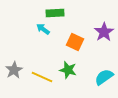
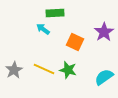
yellow line: moved 2 px right, 8 px up
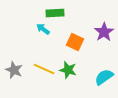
gray star: rotated 18 degrees counterclockwise
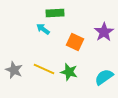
green star: moved 1 px right, 2 px down
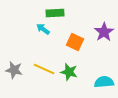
gray star: rotated 12 degrees counterclockwise
cyan semicircle: moved 5 px down; rotated 30 degrees clockwise
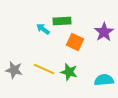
green rectangle: moved 7 px right, 8 px down
cyan semicircle: moved 2 px up
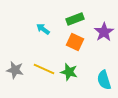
green rectangle: moved 13 px right, 2 px up; rotated 18 degrees counterclockwise
gray star: moved 1 px right
cyan semicircle: rotated 102 degrees counterclockwise
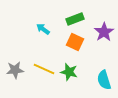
gray star: rotated 18 degrees counterclockwise
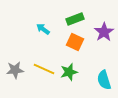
green star: rotated 30 degrees counterclockwise
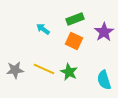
orange square: moved 1 px left, 1 px up
green star: rotated 30 degrees counterclockwise
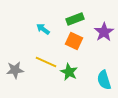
yellow line: moved 2 px right, 7 px up
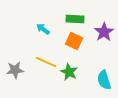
green rectangle: rotated 24 degrees clockwise
